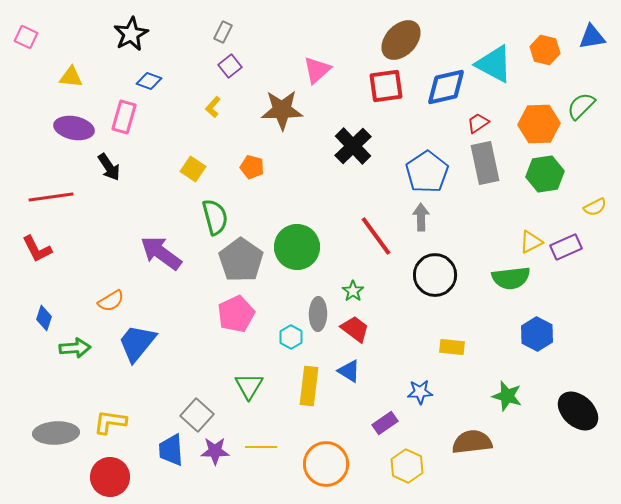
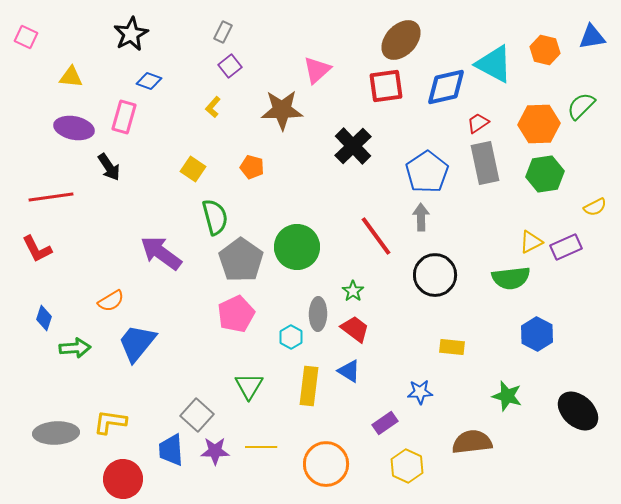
red circle at (110, 477): moved 13 px right, 2 px down
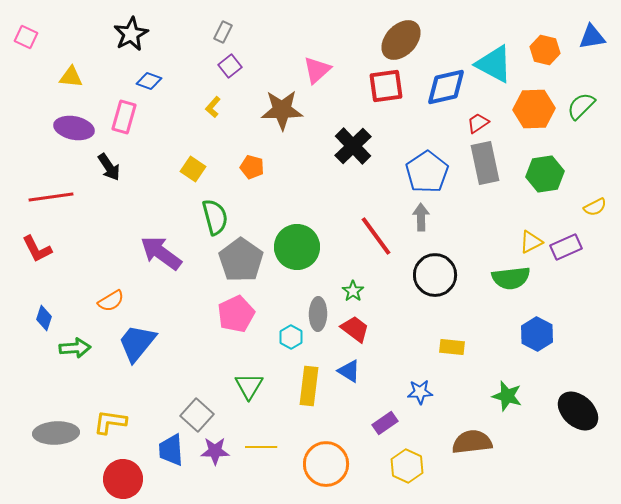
orange hexagon at (539, 124): moved 5 px left, 15 px up
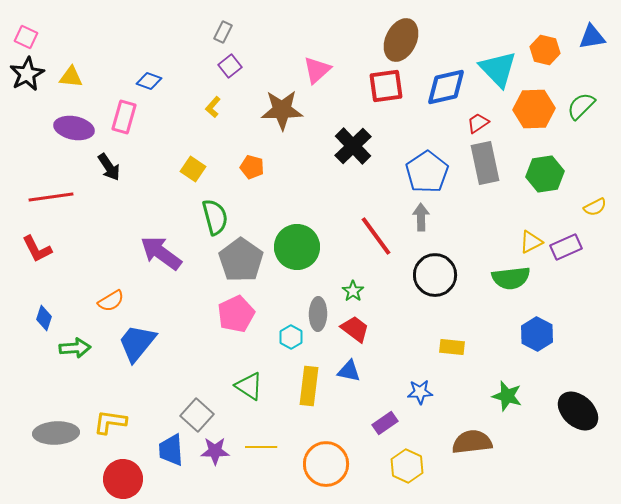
black star at (131, 34): moved 104 px left, 40 px down
brown ellipse at (401, 40): rotated 18 degrees counterclockwise
cyan triangle at (494, 64): moved 4 px right, 5 px down; rotated 18 degrees clockwise
blue triangle at (349, 371): rotated 20 degrees counterclockwise
green triangle at (249, 386): rotated 28 degrees counterclockwise
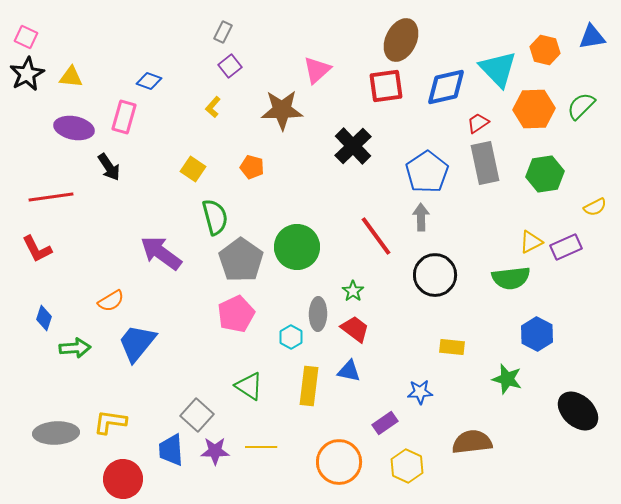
green star at (507, 396): moved 17 px up
orange circle at (326, 464): moved 13 px right, 2 px up
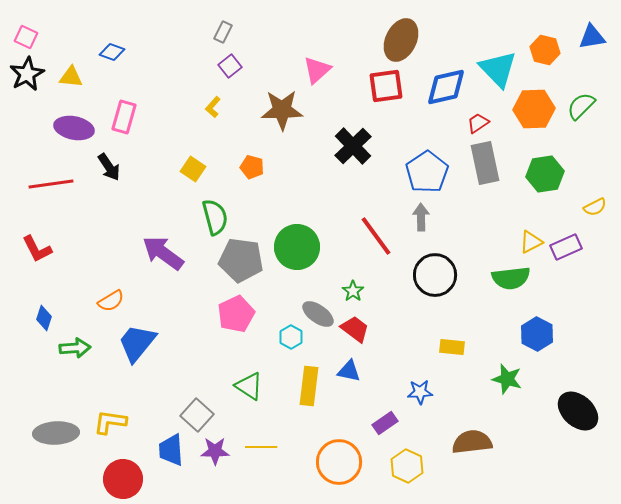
blue diamond at (149, 81): moved 37 px left, 29 px up
red line at (51, 197): moved 13 px up
purple arrow at (161, 253): moved 2 px right
gray pentagon at (241, 260): rotated 27 degrees counterclockwise
gray ellipse at (318, 314): rotated 56 degrees counterclockwise
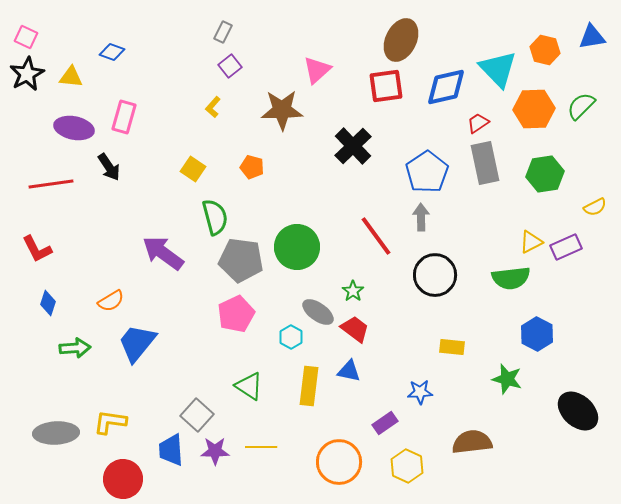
gray ellipse at (318, 314): moved 2 px up
blue diamond at (44, 318): moved 4 px right, 15 px up
